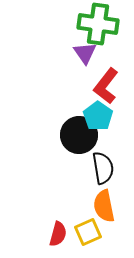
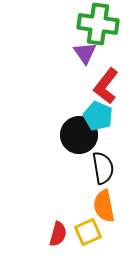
cyan pentagon: rotated 12 degrees counterclockwise
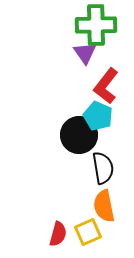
green cross: moved 2 px left, 1 px down; rotated 9 degrees counterclockwise
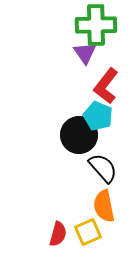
black semicircle: rotated 32 degrees counterclockwise
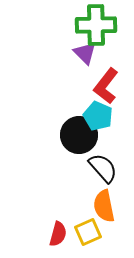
purple triangle: rotated 10 degrees counterclockwise
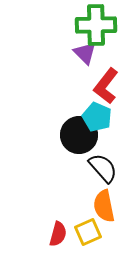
cyan pentagon: moved 1 px left, 1 px down
